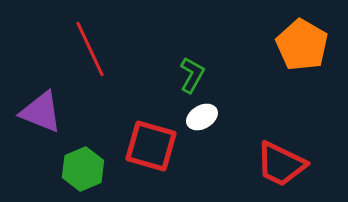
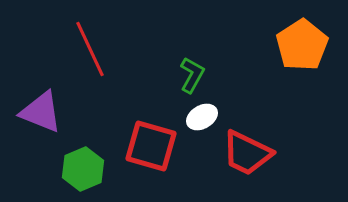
orange pentagon: rotated 9 degrees clockwise
red trapezoid: moved 34 px left, 11 px up
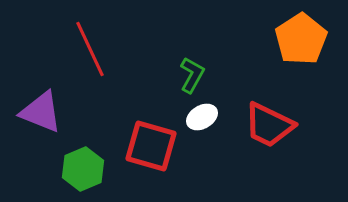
orange pentagon: moved 1 px left, 6 px up
red trapezoid: moved 22 px right, 28 px up
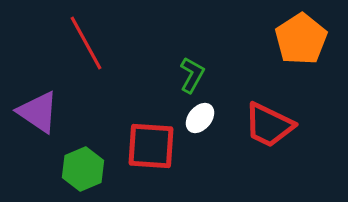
red line: moved 4 px left, 6 px up; rotated 4 degrees counterclockwise
purple triangle: moved 3 px left; rotated 12 degrees clockwise
white ellipse: moved 2 px left, 1 px down; rotated 20 degrees counterclockwise
red square: rotated 12 degrees counterclockwise
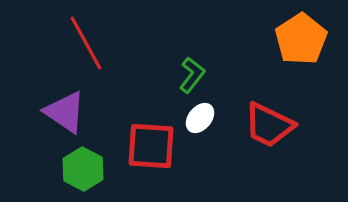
green L-shape: rotated 9 degrees clockwise
purple triangle: moved 27 px right
green hexagon: rotated 9 degrees counterclockwise
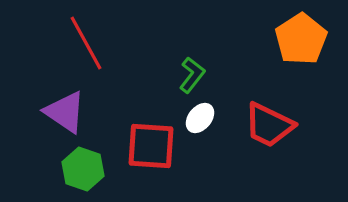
green hexagon: rotated 9 degrees counterclockwise
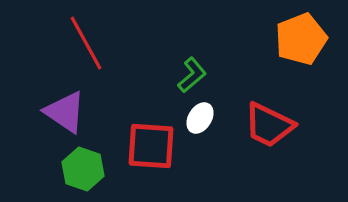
orange pentagon: rotated 12 degrees clockwise
green L-shape: rotated 12 degrees clockwise
white ellipse: rotated 8 degrees counterclockwise
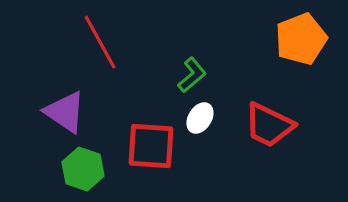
red line: moved 14 px right, 1 px up
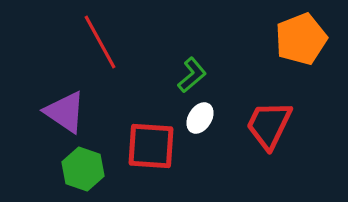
red trapezoid: rotated 90 degrees clockwise
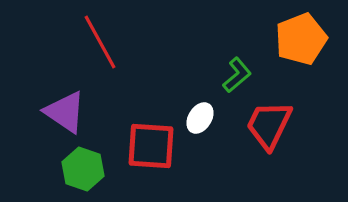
green L-shape: moved 45 px right
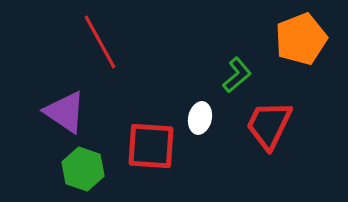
white ellipse: rotated 20 degrees counterclockwise
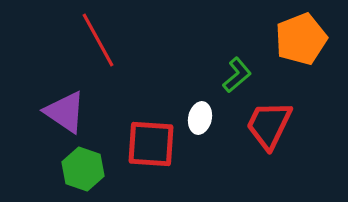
red line: moved 2 px left, 2 px up
red square: moved 2 px up
